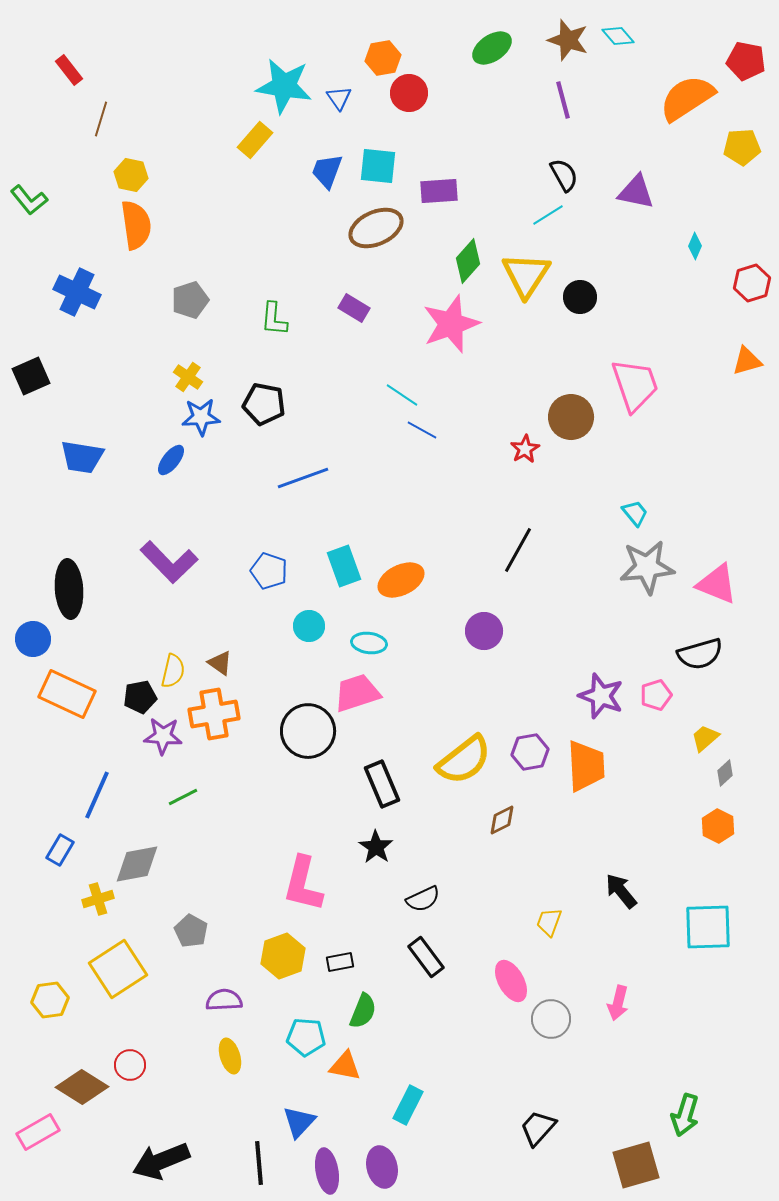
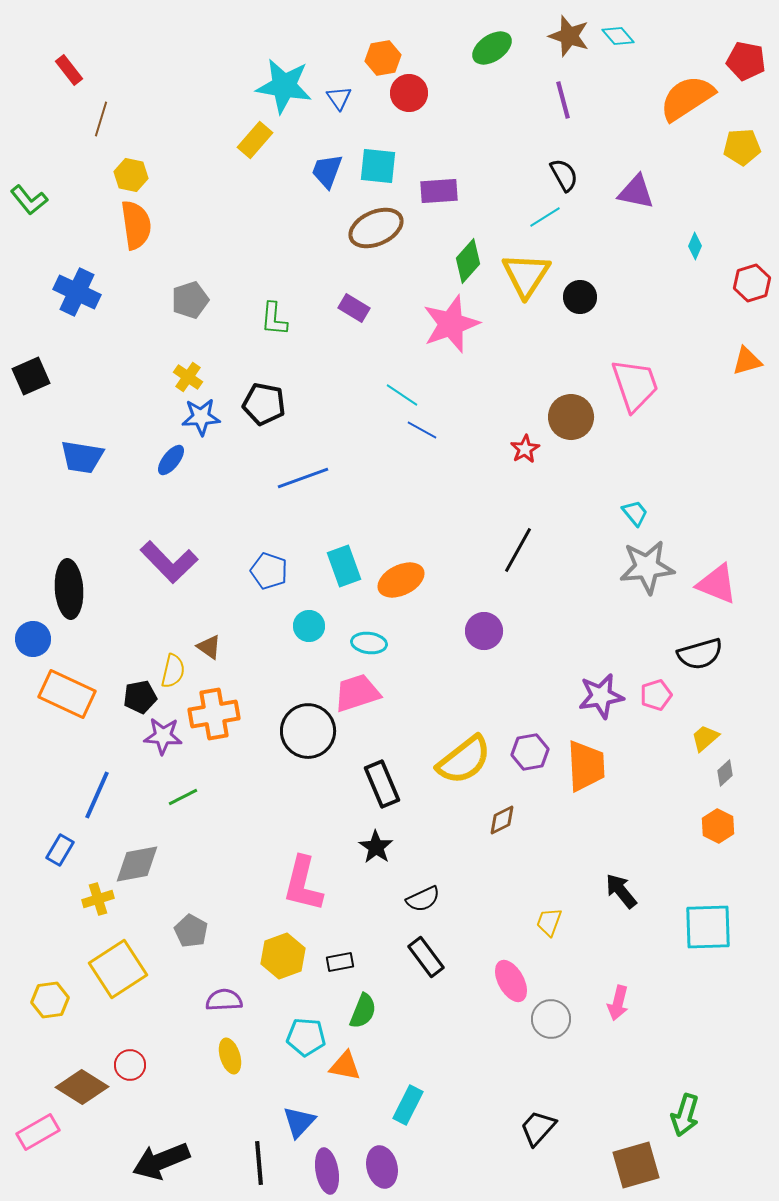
brown star at (568, 40): moved 1 px right, 4 px up
cyan line at (548, 215): moved 3 px left, 2 px down
brown triangle at (220, 663): moved 11 px left, 16 px up
purple star at (601, 696): rotated 30 degrees counterclockwise
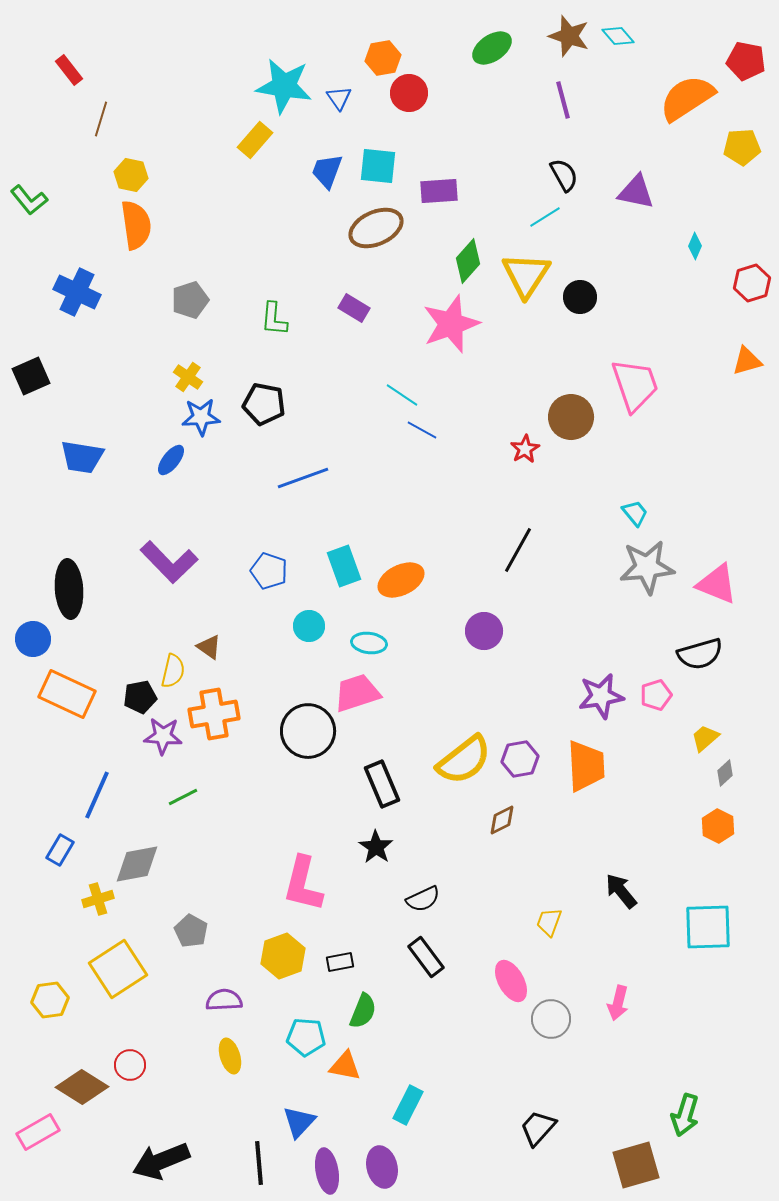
purple hexagon at (530, 752): moved 10 px left, 7 px down
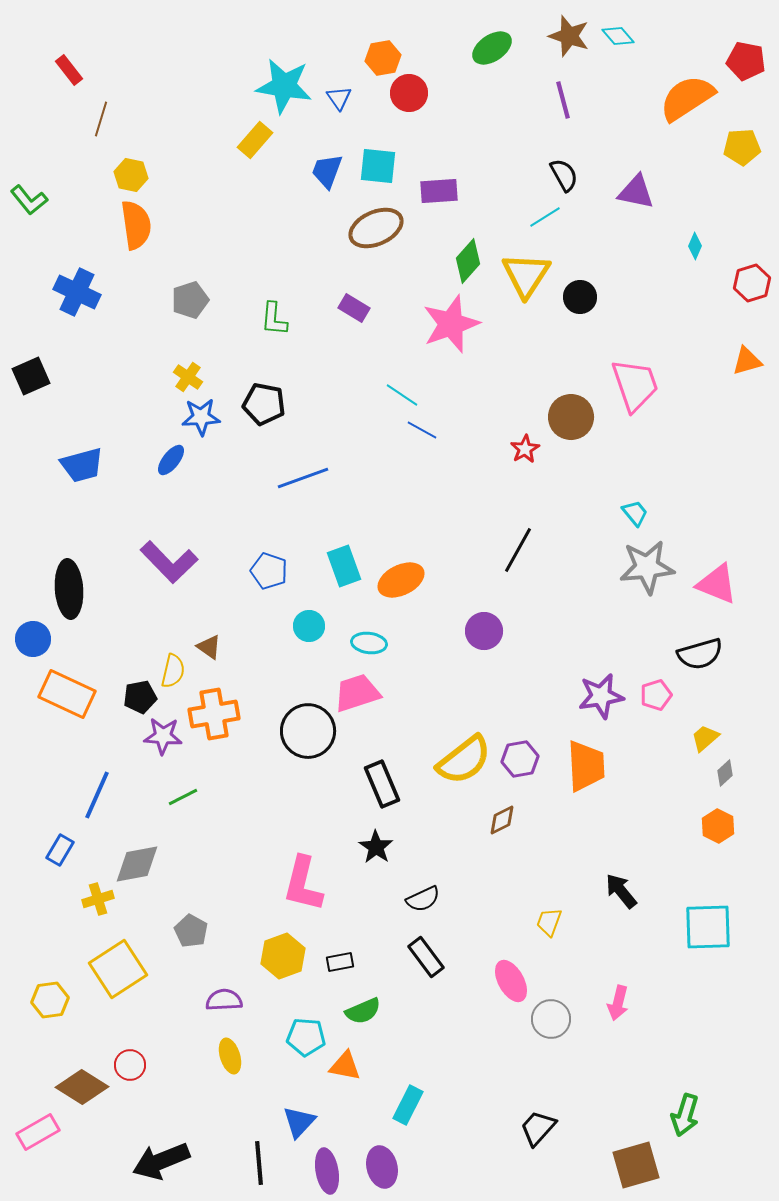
blue trapezoid at (82, 457): moved 8 px down; rotated 24 degrees counterclockwise
green semicircle at (363, 1011): rotated 45 degrees clockwise
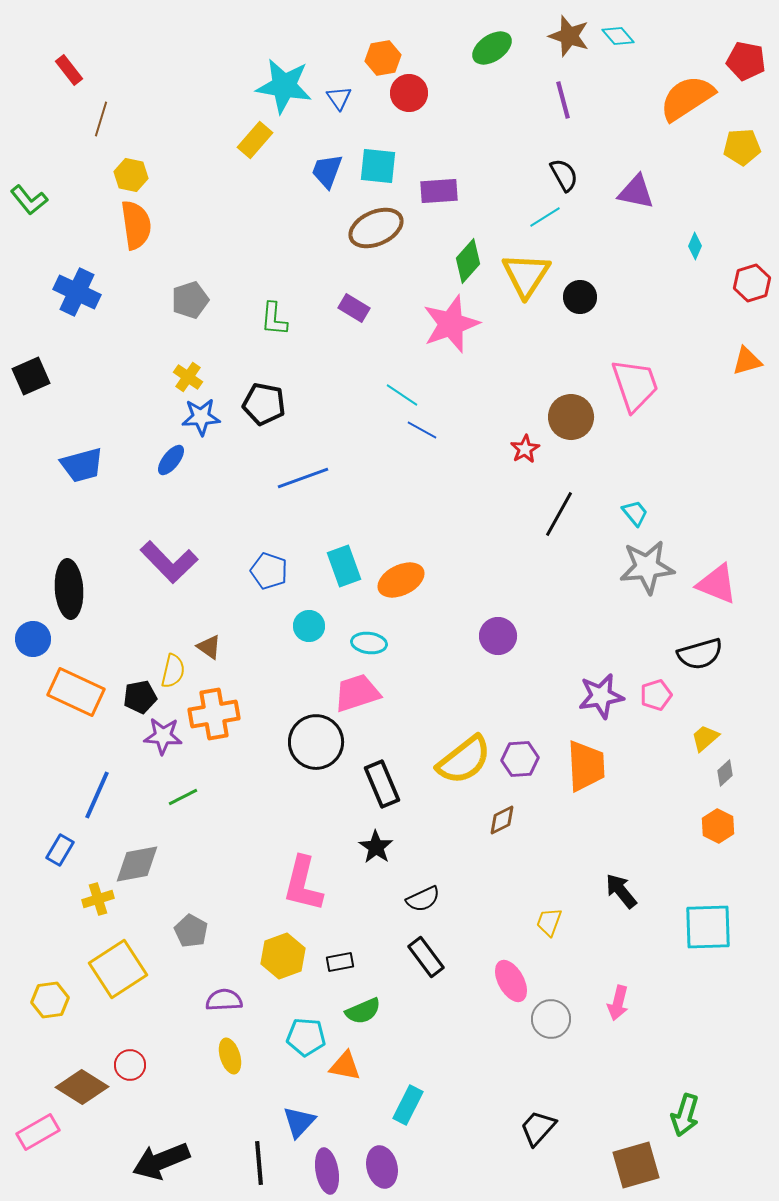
black line at (518, 550): moved 41 px right, 36 px up
purple circle at (484, 631): moved 14 px right, 5 px down
orange rectangle at (67, 694): moved 9 px right, 2 px up
black circle at (308, 731): moved 8 px right, 11 px down
purple hexagon at (520, 759): rotated 6 degrees clockwise
